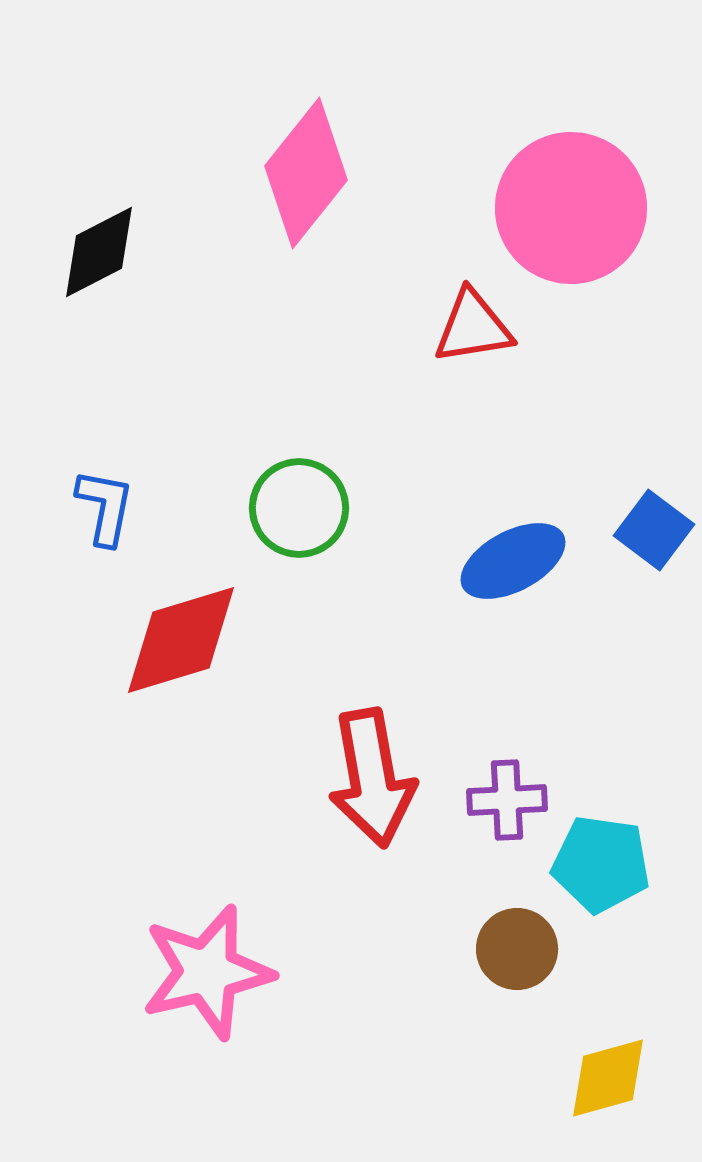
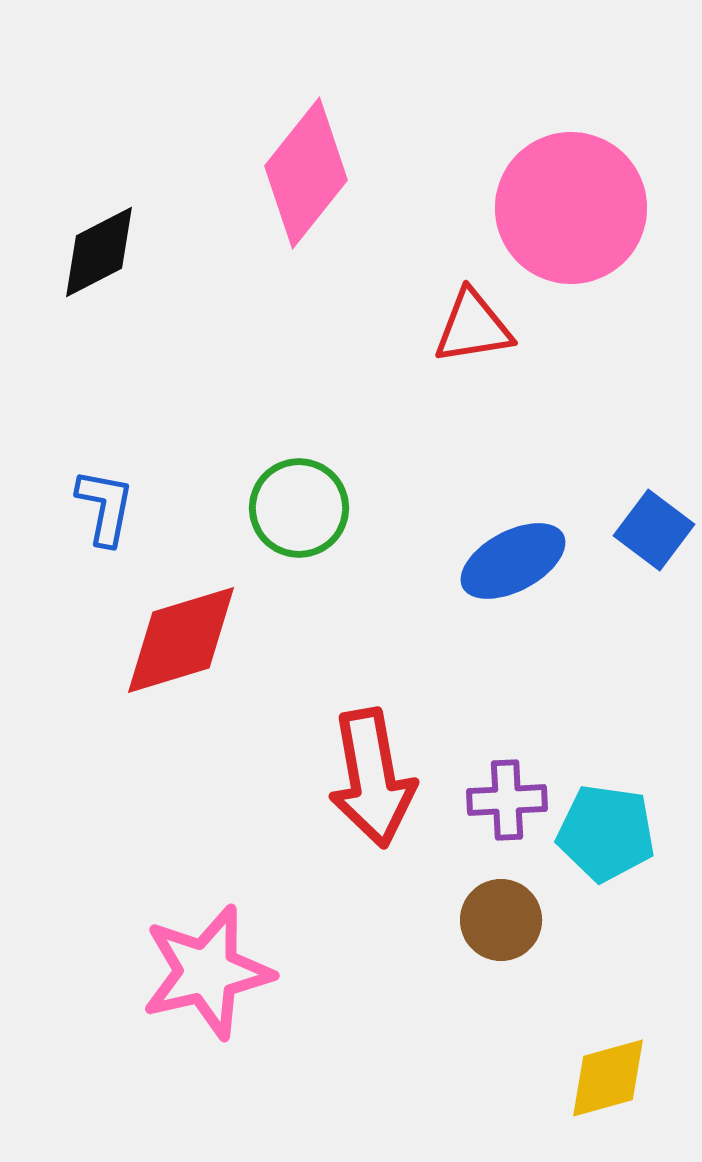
cyan pentagon: moved 5 px right, 31 px up
brown circle: moved 16 px left, 29 px up
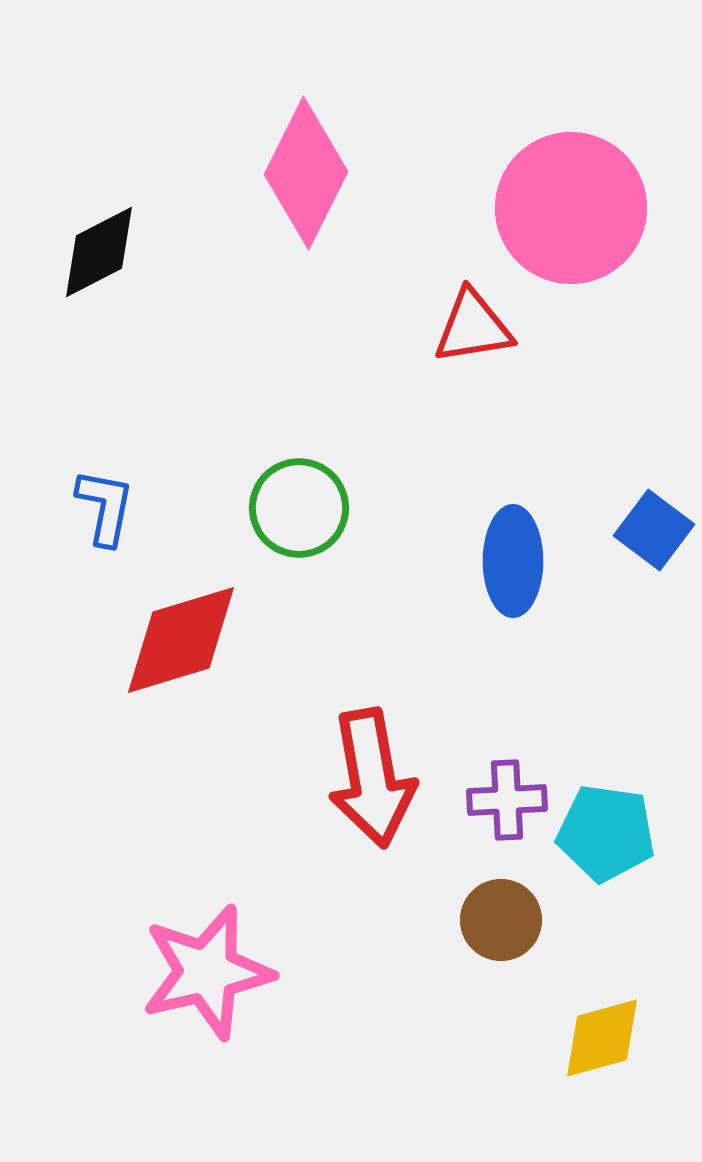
pink diamond: rotated 12 degrees counterclockwise
blue ellipse: rotated 62 degrees counterclockwise
yellow diamond: moved 6 px left, 40 px up
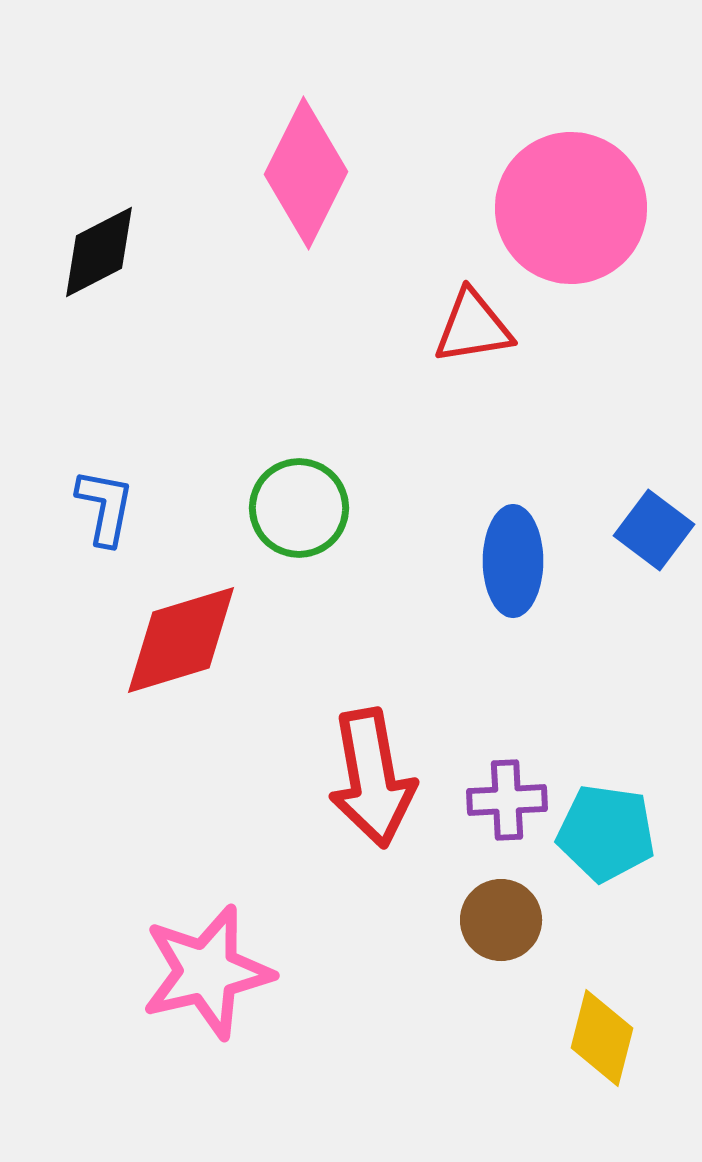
yellow diamond: rotated 60 degrees counterclockwise
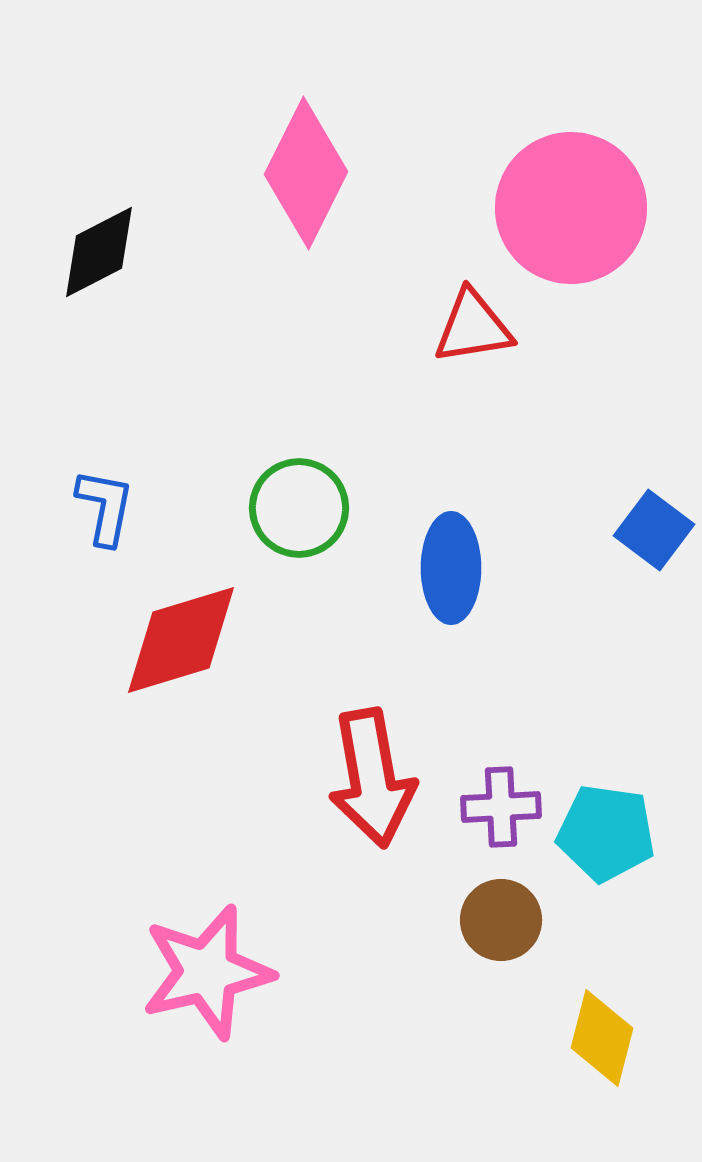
blue ellipse: moved 62 px left, 7 px down
purple cross: moved 6 px left, 7 px down
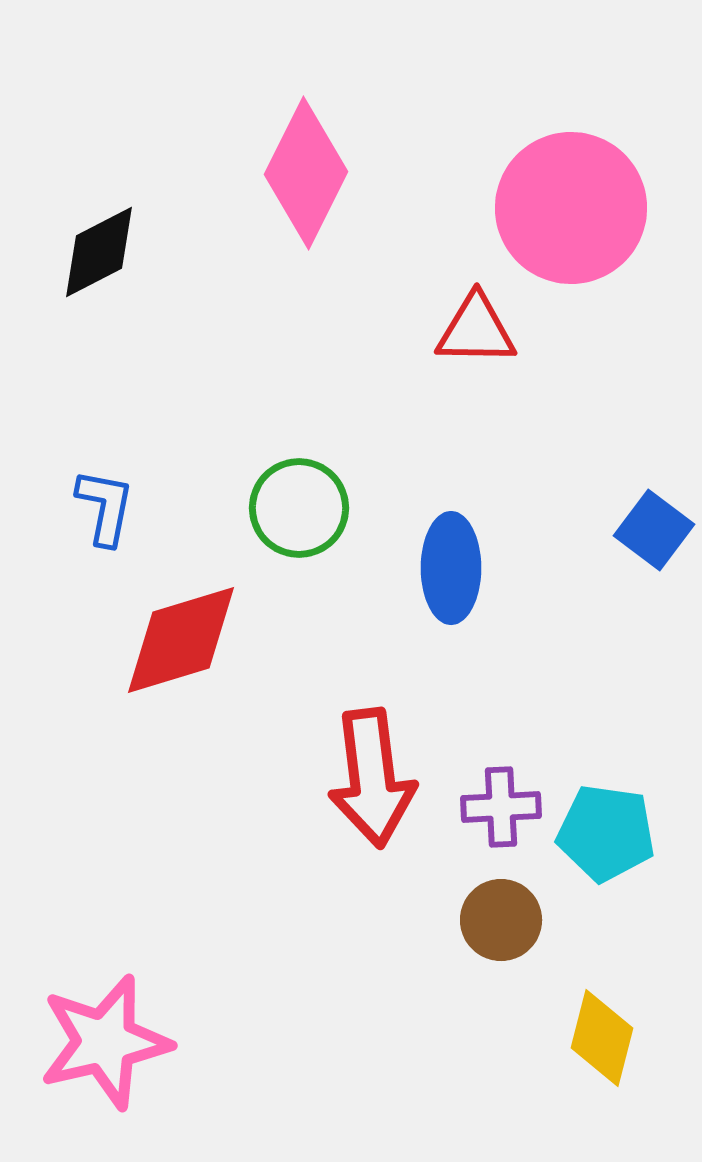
red triangle: moved 3 px right, 3 px down; rotated 10 degrees clockwise
red arrow: rotated 3 degrees clockwise
pink star: moved 102 px left, 70 px down
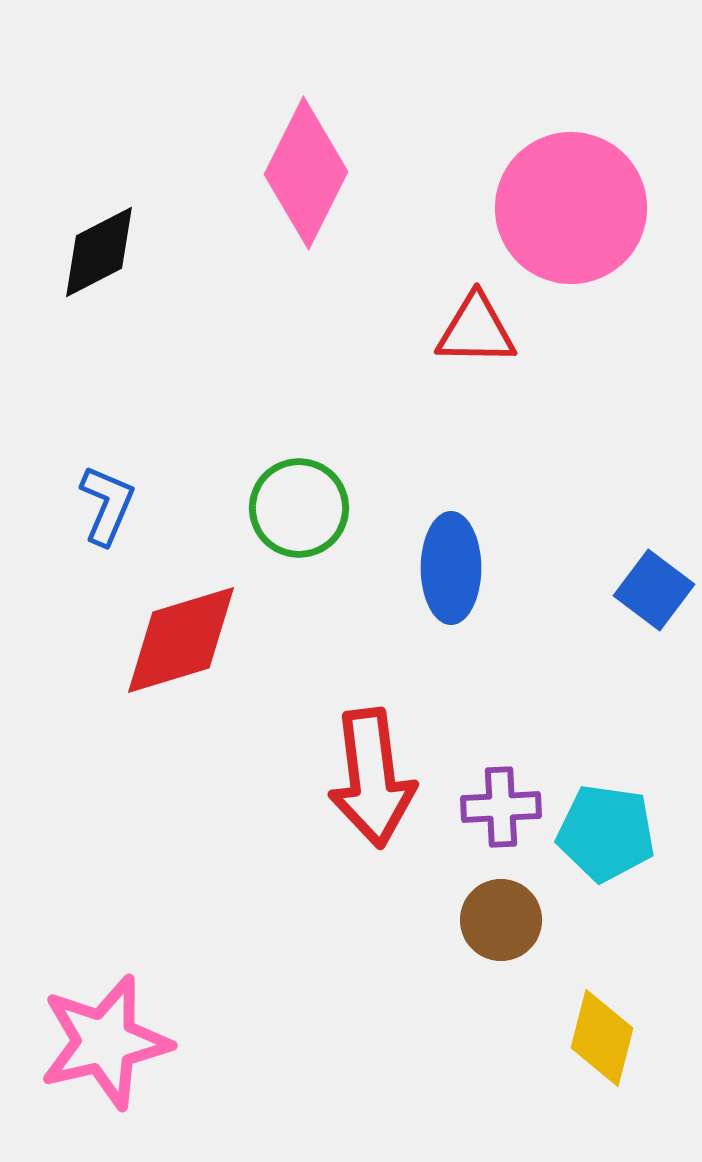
blue L-shape: moved 2 px right, 2 px up; rotated 12 degrees clockwise
blue square: moved 60 px down
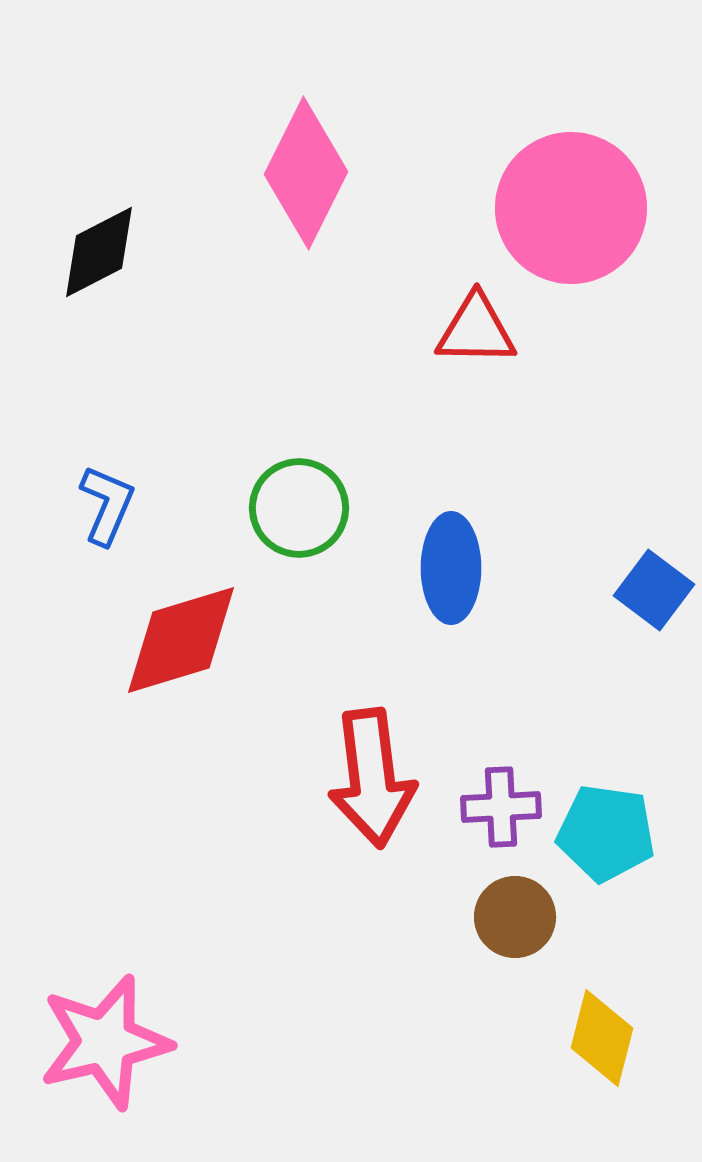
brown circle: moved 14 px right, 3 px up
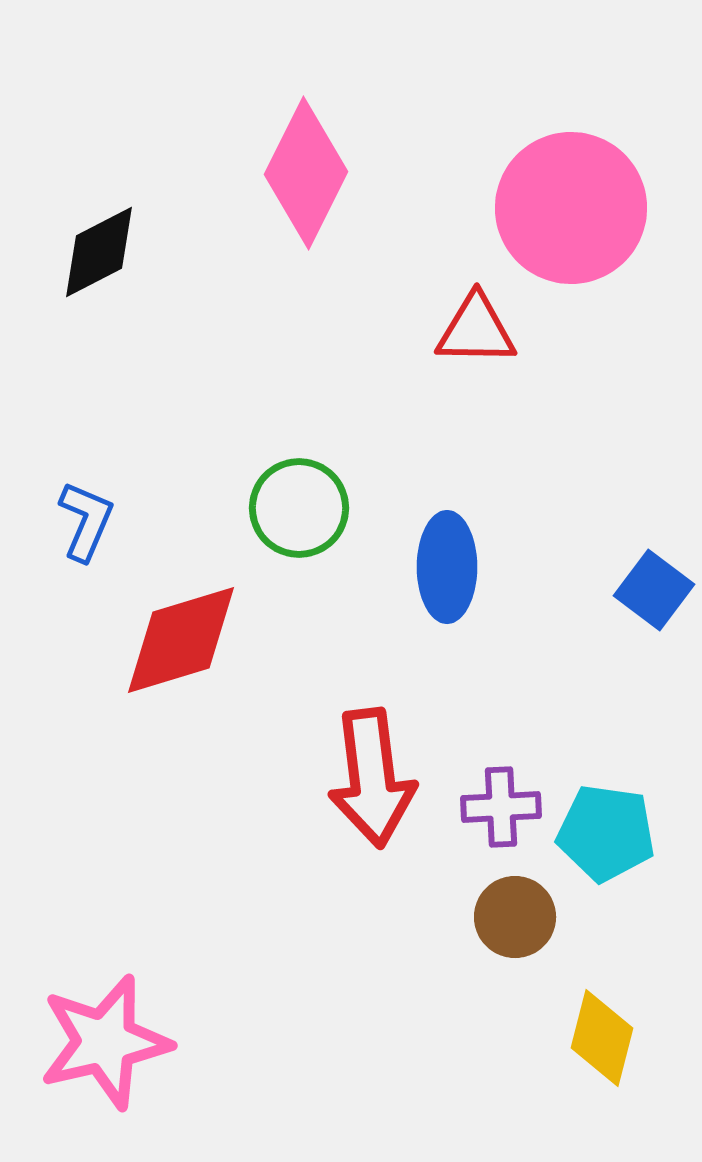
blue L-shape: moved 21 px left, 16 px down
blue ellipse: moved 4 px left, 1 px up
